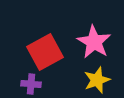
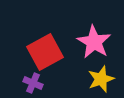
yellow star: moved 4 px right, 1 px up
purple cross: moved 2 px right, 1 px up; rotated 18 degrees clockwise
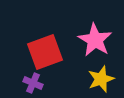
pink star: moved 1 px right, 2 px up
red square: rotated 9 degrees clockwise
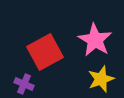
red square: rotated 9 degrees counterclockwise
purple cross: moved 9 px left, 1 px down
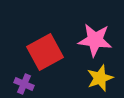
pink star: rotated 24 degrees counterclockwise
yellow star: moved 1 px left, 1 px up
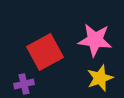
purple cross: rotated 36 degrees counterclockwise
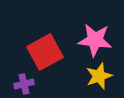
yellow star: moved 1 px left, 2 px up
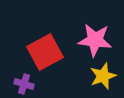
yellow star: moved 4 px right
purple cross: rotated 30 degrees clockwise
